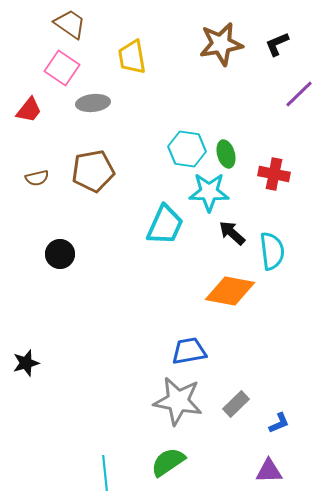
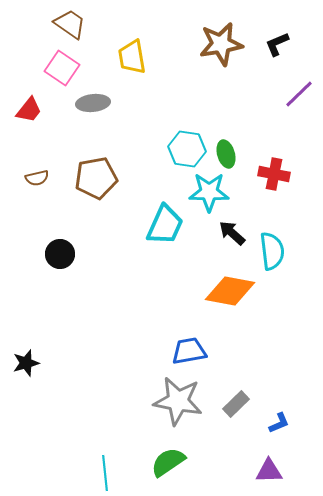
brown pentagon: moved 3 px right, 7 px down
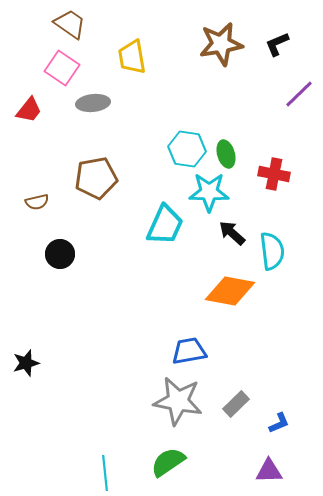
brown semicircle: moved 24 px down
